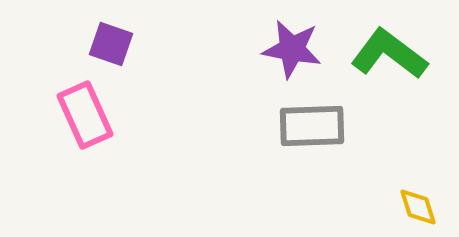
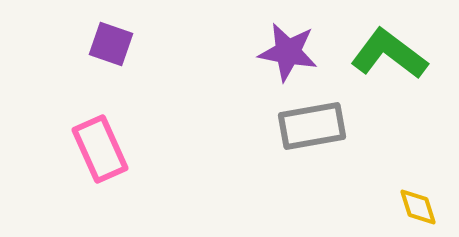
purple star: moved 4 px left, 3 px down
pink rectangle: moved 15 px right, 34 px down
gray rectangle: rotated 8 degrees counterclockwise
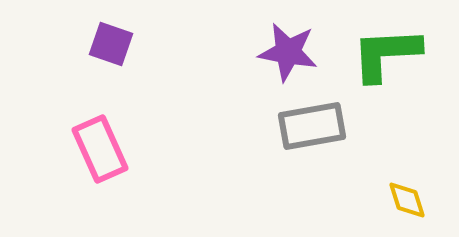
green L-shape: moved 3 px left; rotated 40 degrees counterclockwise
yellow diamond: moved 11 px left, 7 px up
